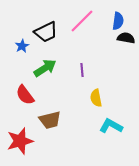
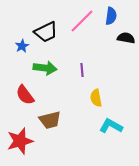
blue semicircle: moved 7 px left, 5 px up
green arrow: rotated 40 degrees clockwise
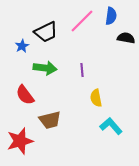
cyan L-shape: rotated 20 degrees clockwise
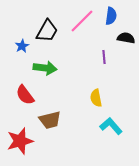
black trapezoid: moved 1 px right, 1 px up; rotated 35 degrees counterclockwise
purple line: moved 22 px right, 13 px up
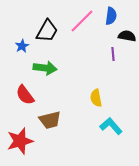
black semicircle: moved 1 px right, 2 px up
purple line: moved 9 px right, 3 px up
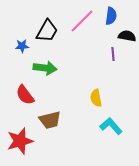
blue star: rotated 24 degrees clockwise
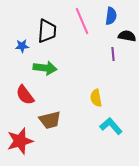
pink line: rotated 68 degrees counterclockwise
black trapezoid: rotated 25 degrees counterclockwise
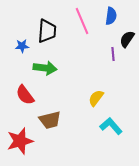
black semicircle: moved 3 px down; rotated 66 degrees counterclockwise
yellow semicircle: rotated 48 degrees clockwise
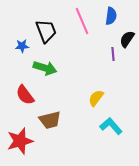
black trapezoid: moved 1 px left; rotated 25 degrees counterclockwise
green arrow: rotated 10 degrees clockwise
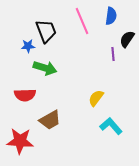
blue star: moved 6 px right
red semicircle: rotated 55 degrees counterclockwise
brown trapezoid: rotated 15 degrees counterclockwise
red star: rotated 20 degrees clockwise
